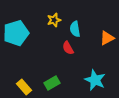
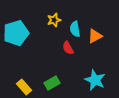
orange triangle: moved 12 px left, 2 px up
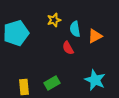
yellow rectangle: rotated 35 degrees clockwise
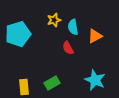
cyan semicircle: moved 2 px left, 2 px up
cyan pentagon: moved 2 px right, 1 px down
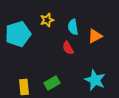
yellow star: moved 7 px left
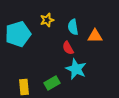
orange triangle: rotated 28 degrees clockwise
cyan star: moved 19 px left, 11 px up
